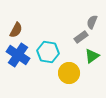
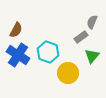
cyan hexagon: rotated 10 degrees clockwise
green triangle: rotated 14 degrees counterclockwise
yellow circle: moved 1 px left
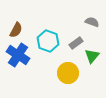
gray semicircle: rotated 88 degrees clockwise
gray rectangle: moved 5 px left, 6 px down
cyan hexagon: moved 11 px up
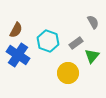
gray semicircle: moved 1 px right; rotated 40 degrees clockwise
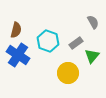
brown semicircle: rotated 14 degrees counterclockwise
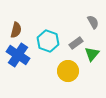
green triangle: moved 2 px up
yellow circle: moved 2 px up
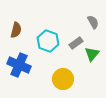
blue cross: moved 1 px right, 10 px down; rotated 10 degrees counterclockwise
yellow circle: moved 5 px left, 8 px down
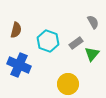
yellow circle: moved 5 px right, 5 px down
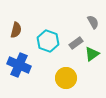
green triangle: rotated 14 degrees clockwise
yellow circle: moved 2 px left, 6 px up
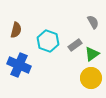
gray rectangle: moved 1 px left, 2 px down
yellow circle: moved 25 px right
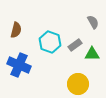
cyan hexagon: moved 2 px right, 1 px down
green triangle: rotated 35 degrees clockwise
yellow circle: moved 13 px left, 6 px down
